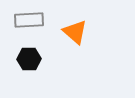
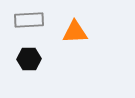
orange triangle: rotated 44 degrees counterclockwise
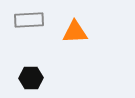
black hexagon: moved 2 px right, 19 px down
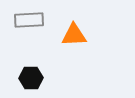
orange triangle: moved 1 px left, 3 px down
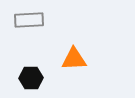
orange triangle: moved 24 px down
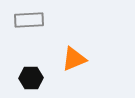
orange triangle: rotated 20 degrees counterclockwise
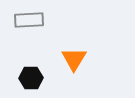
orange triangle: rotated 36 degrees counterclockwise
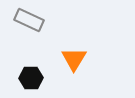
gray rectangle: rotated 28 degrees clockwise
